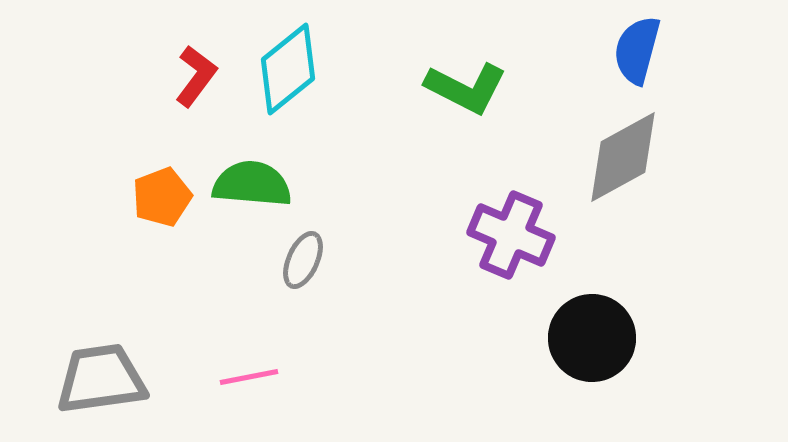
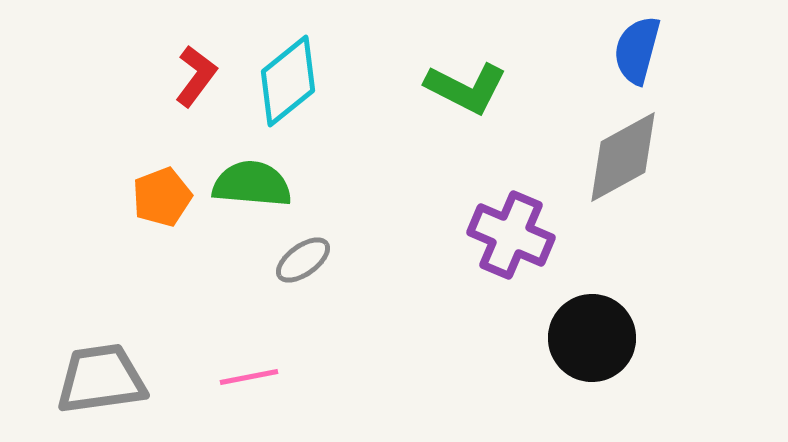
cyan diamond: moved 12 px down
gray ellipse: rotated 30 degrees clockwise
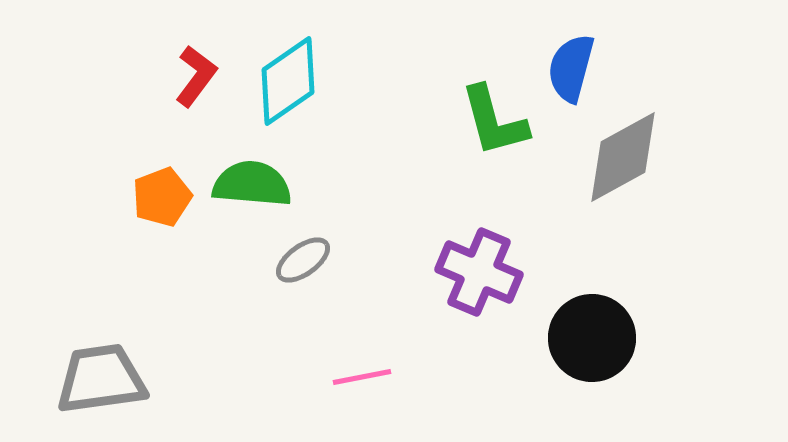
blue semicircle: moved 66 px left, 18 px down
cyan diamond: rotated 4 degrees clockwise
green L-shape: moved 28 px right, 33 px down; rotated 48 degrees clockwise
purple cross: moved 32 px left, 37 px down
pink line: moved 113 px right
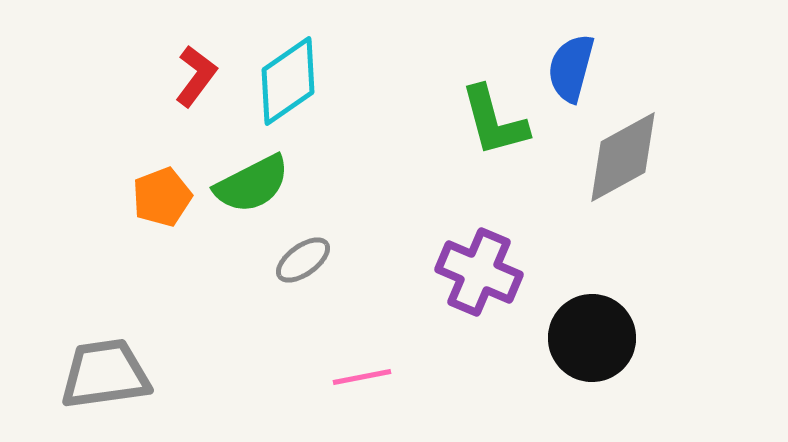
green semicircle: rotated 148 degrees clockwise
gray trapezoid: moved 4 px right, 5 px up
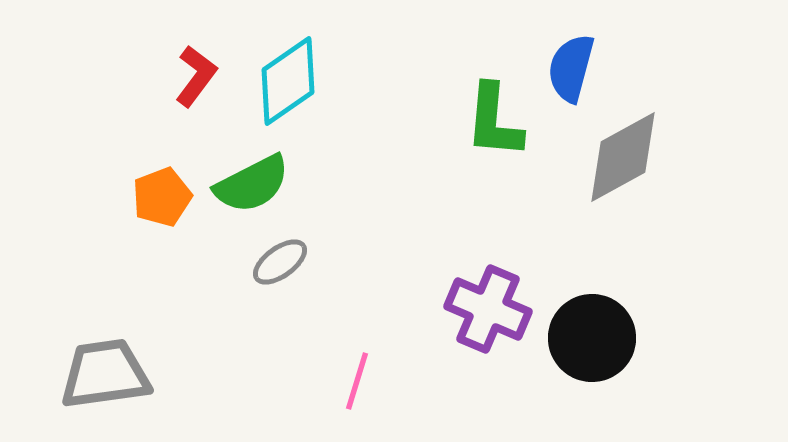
green L-shape: rotated 20 degrees clockwise
gray ellipse: moved 23 px left, 2 px down
purple cross: moved 9 px right, 37 px down
pink line: moved 5 px left, 4 px down; rotated 62 degrees counterclockwise
